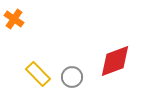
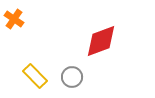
red diamond: moved 14 px left, 20 px up
yellow rectangle: moved 3 px left, 2 px down
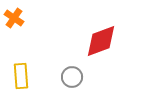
orange cross: moved 1 px up
yellow rectangle: moved 14 px left; rotated 40 degrees clockwise
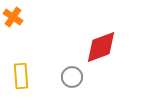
orange cross: moved 1 px left, 1 px up
red diamond: moved 6 px down
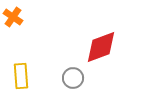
gray circle: moved 1 px right, 1 px down
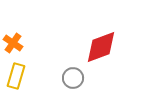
orange cross: moved 26 px down
yellow rectangle: moved 5 px left; rotated 20 degrees clockwise
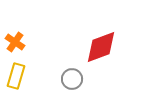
orange cross: moved 2 px right, 1 px up
gray circle: moved 1 px left, 1 px down
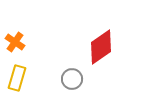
red diamond: rotated 15 degrees counterclockwise
yellow rectangle: moved 1 px right, 2 px down
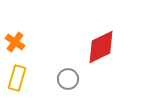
red diamond: rotated 9 degrees clockwise
gray circle: moved 4 px left
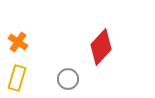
orange cross: moved 3 px right
red diamond: rotated 21 degrees counterclockwise
